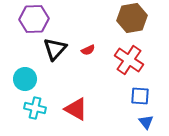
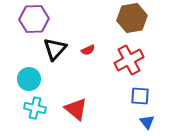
red cross: rotated 28 degrees clockwise
cyan circle: moved 4 px right
red triangle: rotated 10 degrees clockwise
blue triangle: moved 1 px right
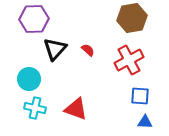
red semicircle: rotated 112 degrees counterclockwise
red triangle: rotated 20 degrees counterclockwise
blue triangle: moved 2 px left; rotated 49 degrees counterclockwise
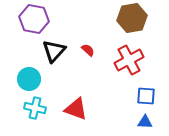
purple hexagon: rotated 12 degrees clockwise
black triangle: moved 1 px left, 2 px down
blue square: moved 6 px right
